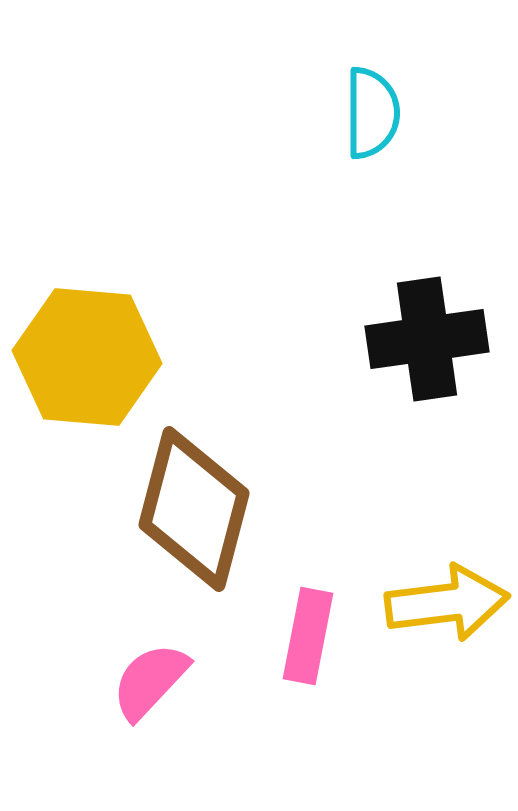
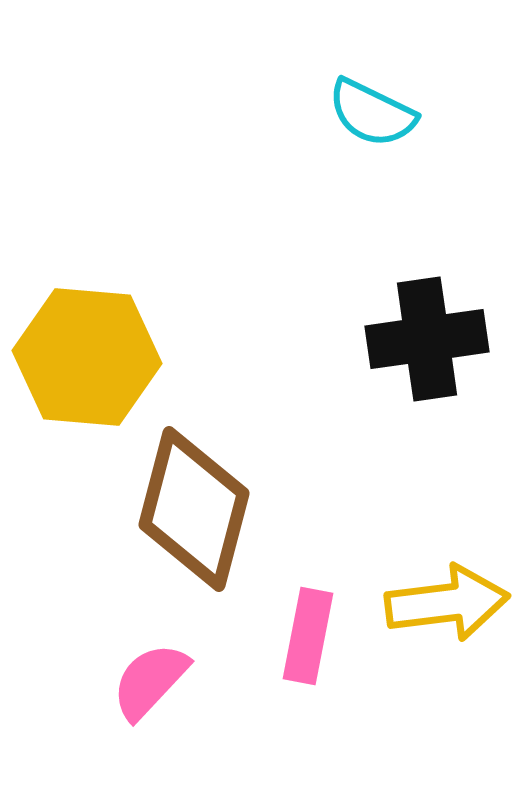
cyan semicircle: rotated 116 degrees clockwise
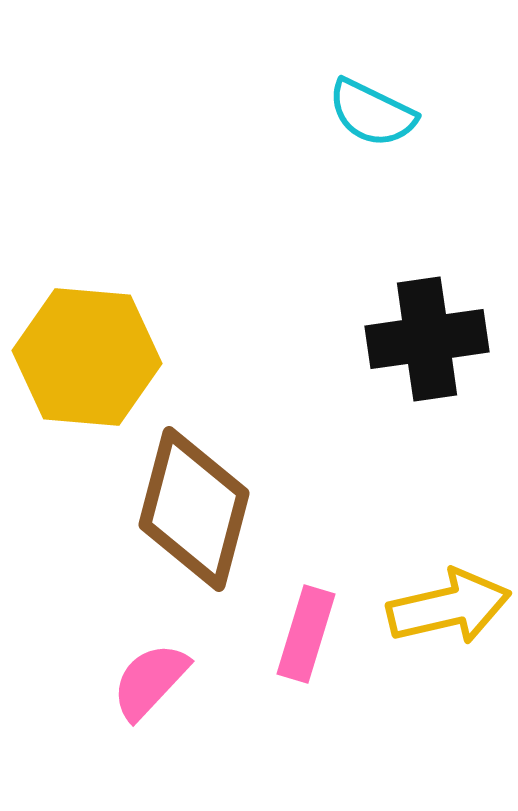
yellow arrow: moved 2 px right, 4 px down; rotated 6 degrees counterclockwise
pink rectangle: moved 2 px left, 2 px up; rotated 6 degrees clockwise
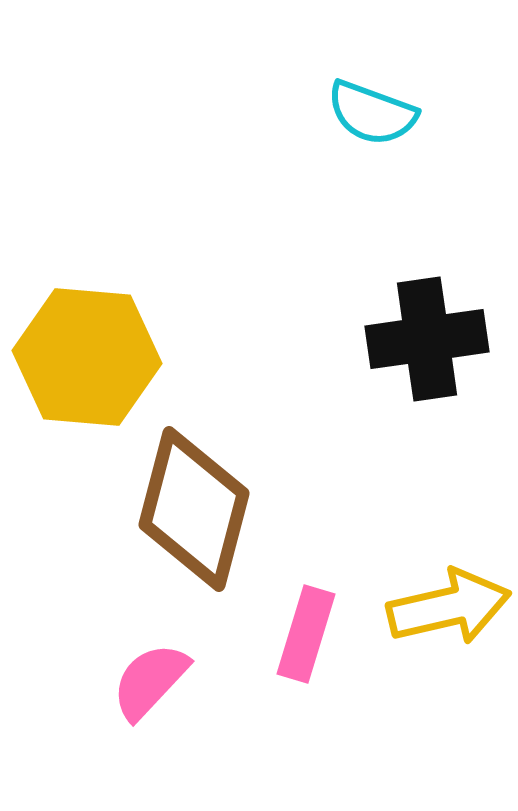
cyan semicircle: rotated 6 degrees counterclockwise
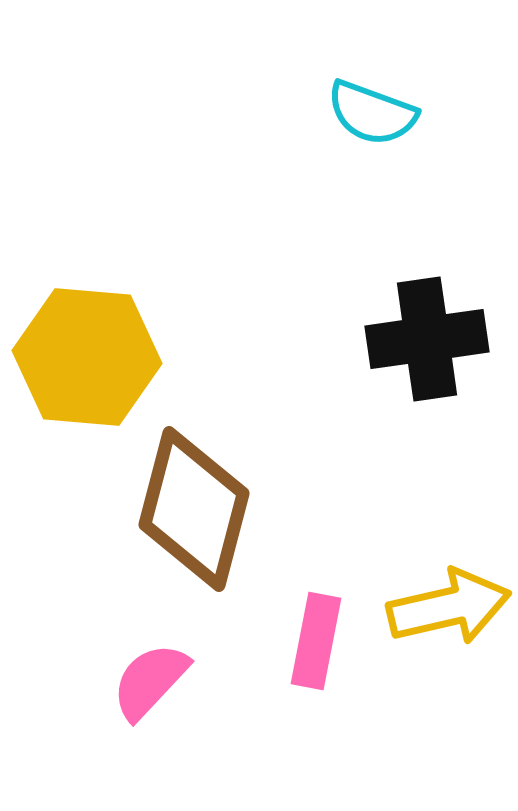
pink rectangle: moved 10 px right, 7 px down; rotated 6 degrees counterclockwise
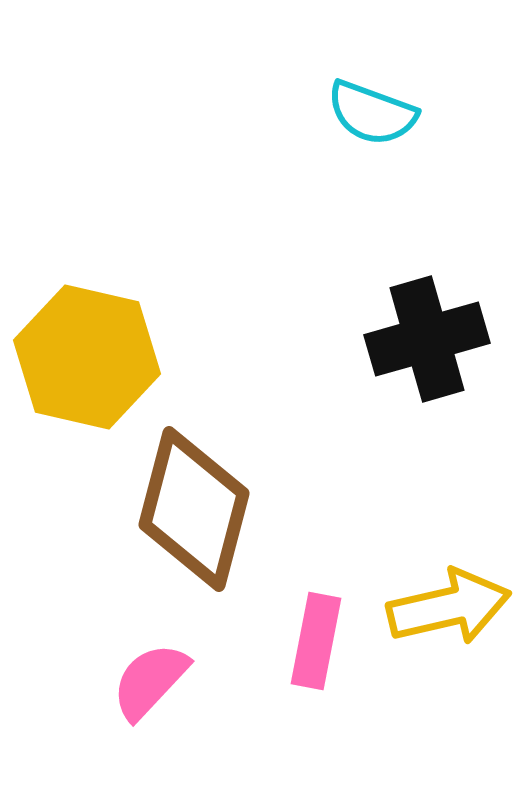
black cross: rotated 8 degrees counterclockwise
yellow hexagon: rotated 8 degrees clockwise
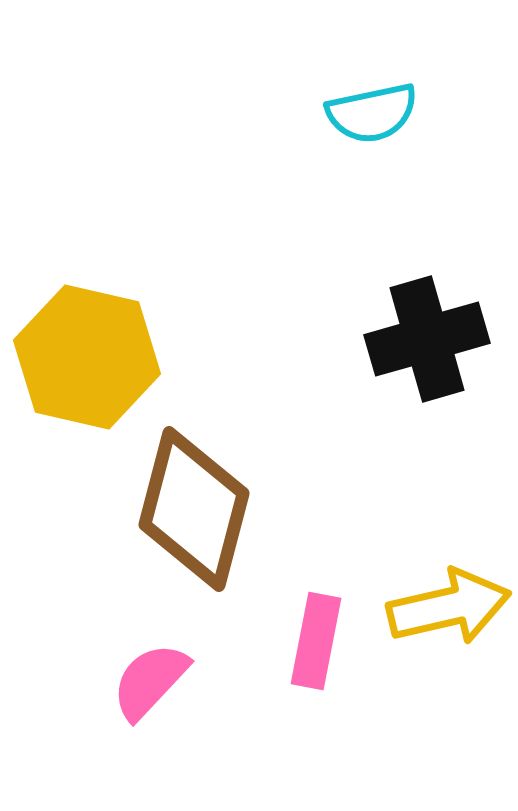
cyan semicircle: rotated 32 degrees counterclockwise
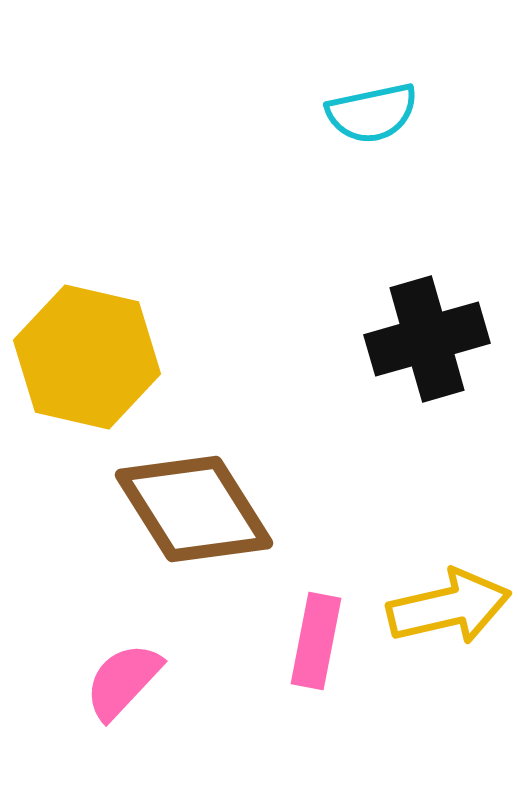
brown diamond: rotated 47 degrees counterclockwise
pink semicircle: moved 27 px left
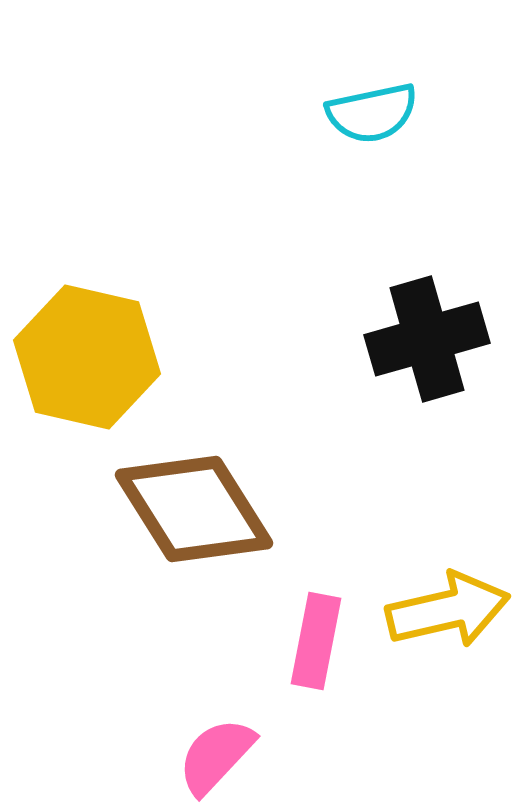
yellow arrow: moved 1 px left, 3 px down
pink semicircle: moved 93 px right, 75 px down
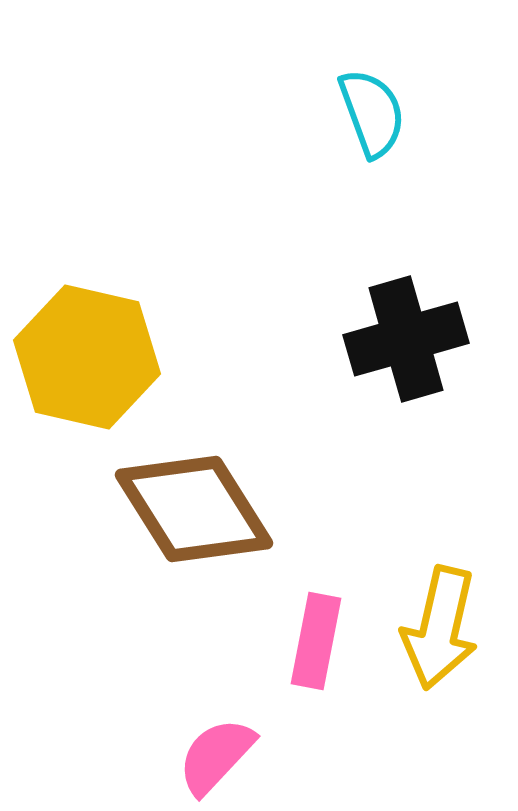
cyan semicircle: rotated 98 degrees counterclockwise
black cross: moved 21 px left
yellow arrow: moved 8 px left, 18 px down; rotated 116 degrees clockwise
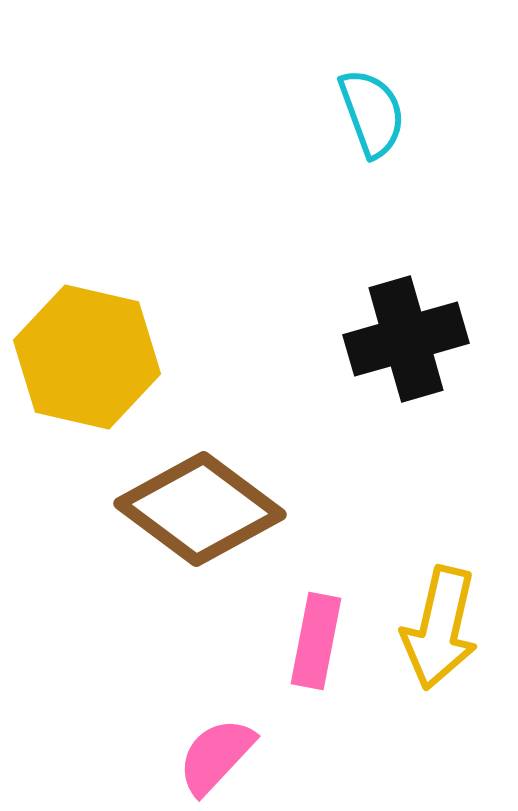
brown diamond: moved 6 px right; rotated 21 degrees counterclockwise
